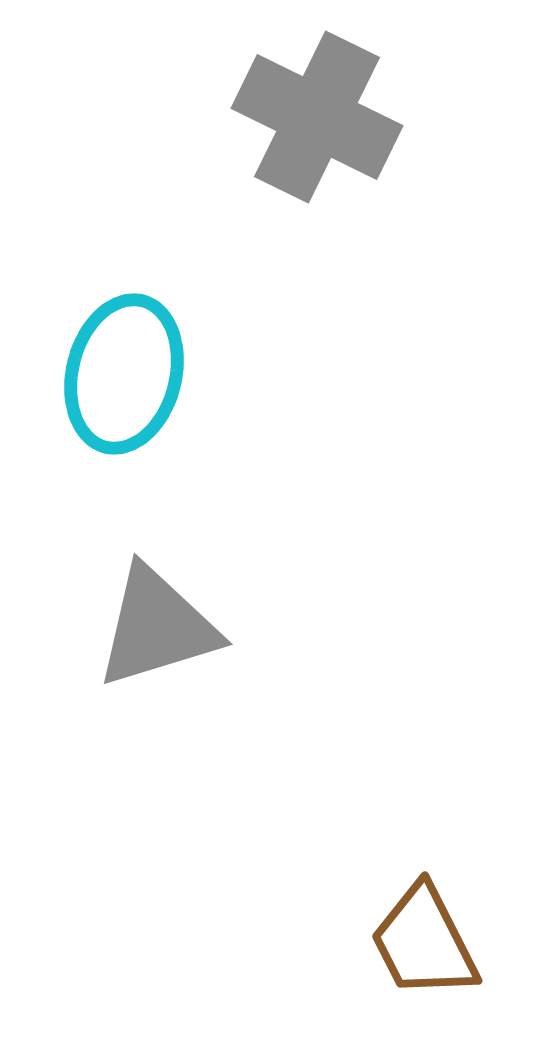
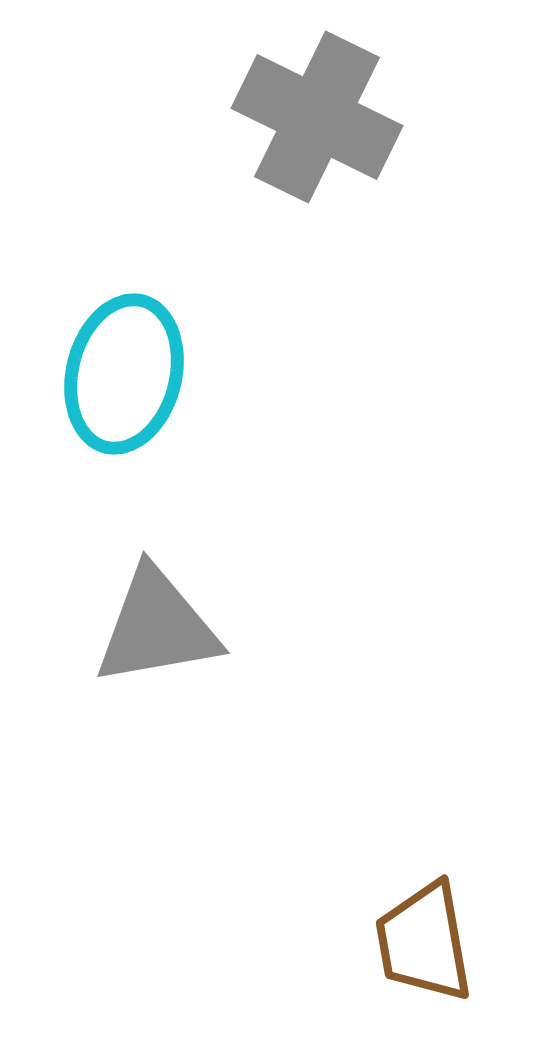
gray triangle: rotated 7 degrees clockwise
brown trapezoid: rotated 17 degrees clockwise
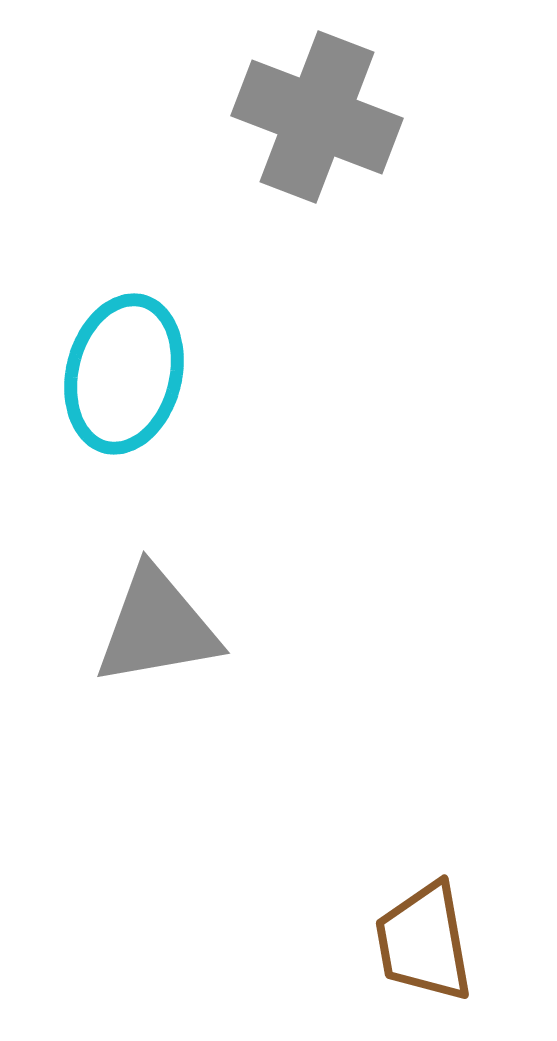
gray cross: rotated 5 degrees counterclockwise
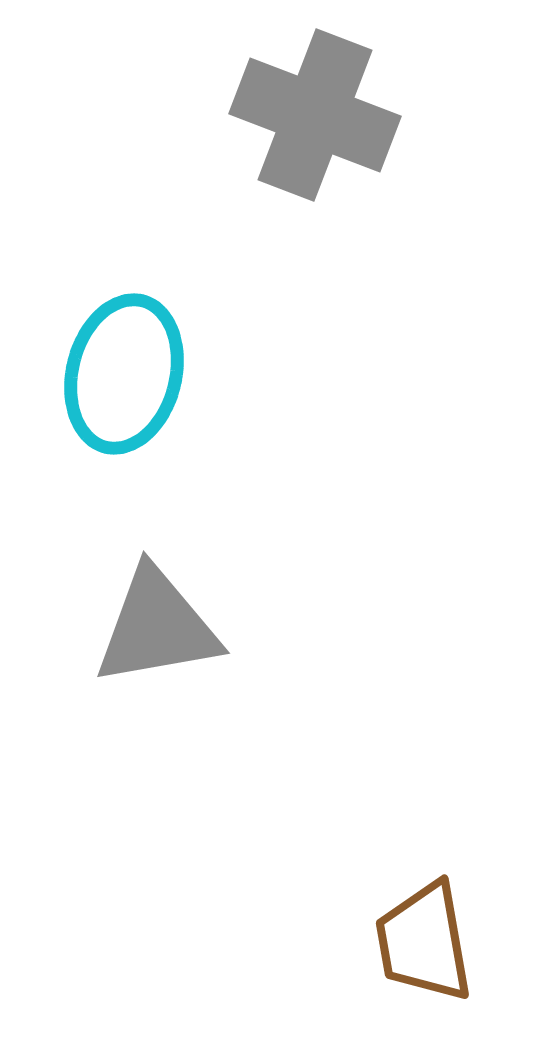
gray cross: moved 2 px left, 2 px up
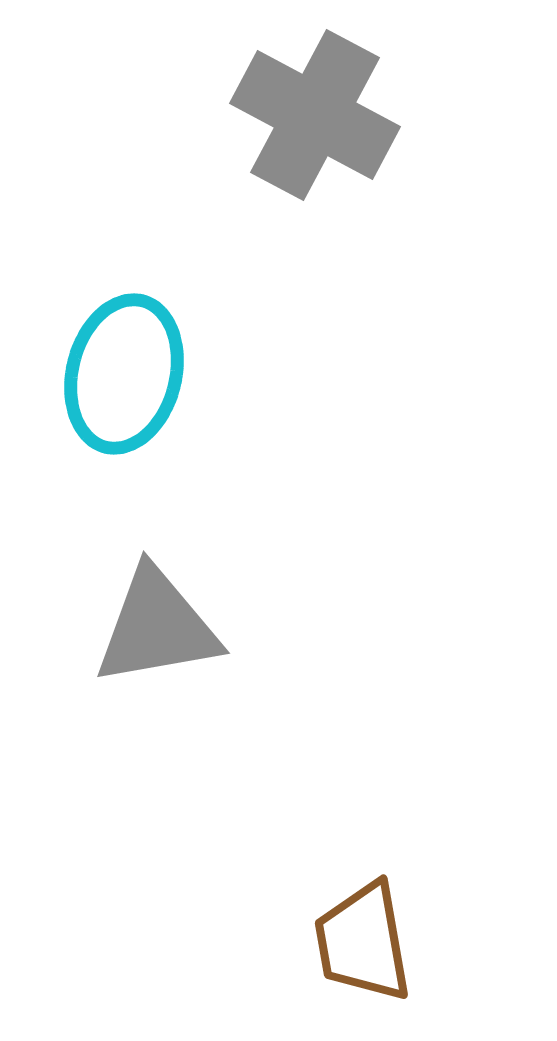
gray cross: rotated 7 degrees clockwise
brown trapezoid: moved 61 px left
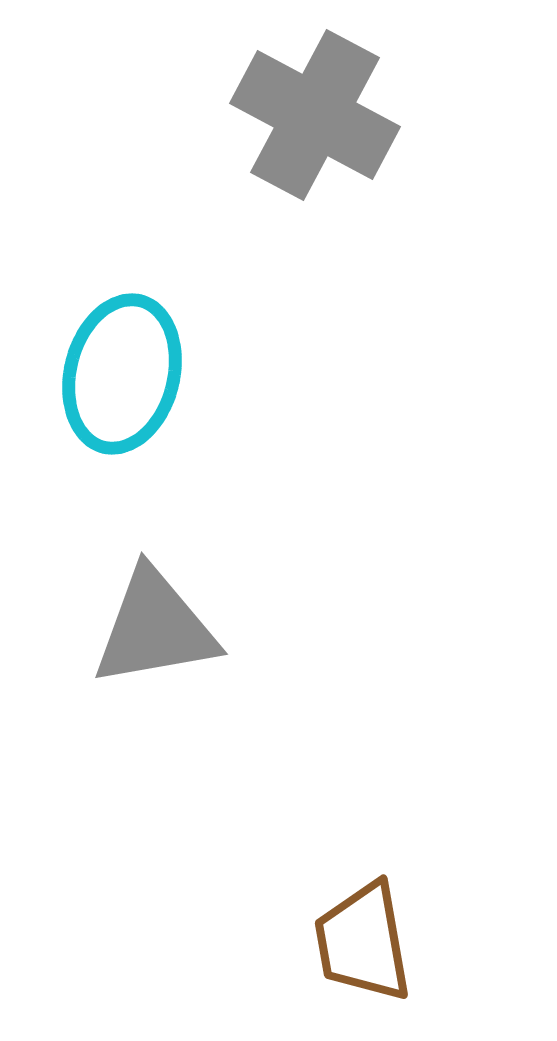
cyan ellipse: moved 2 px left
gray triangle: moved 2 px left, 1 px down
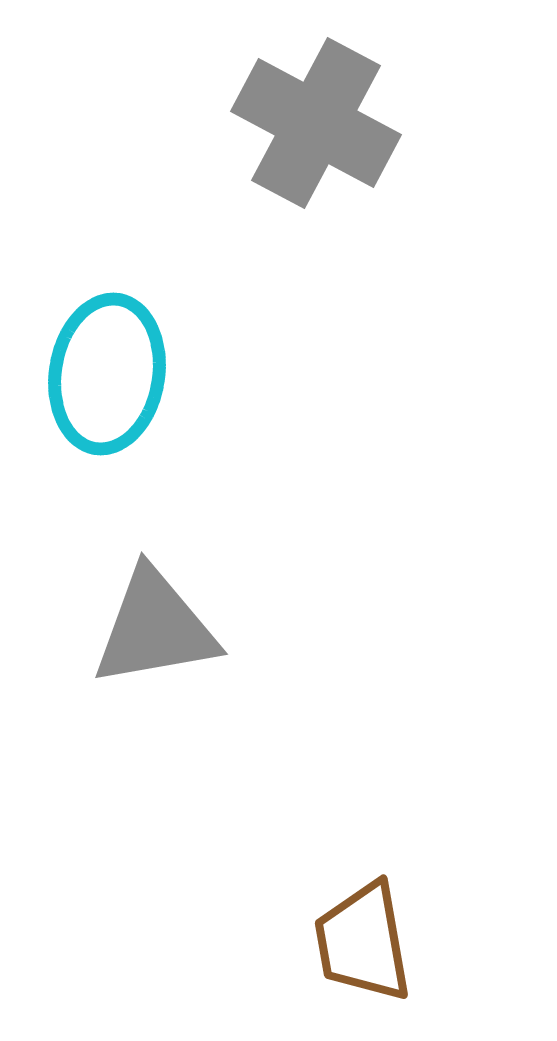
gray cross: moved 1 px right, 8 px down
cyan ellipse: moved 15 px left; rotated 5 degrees counterclockwise
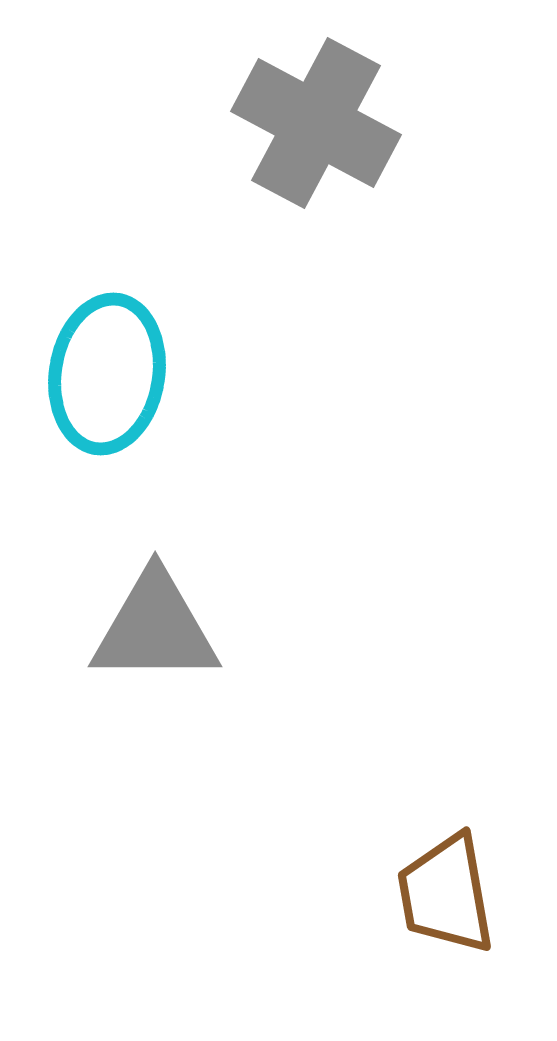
gray triangle: rotated 10 degrees clockwise
brown trapezoid: moved 83 px right, 48 px up
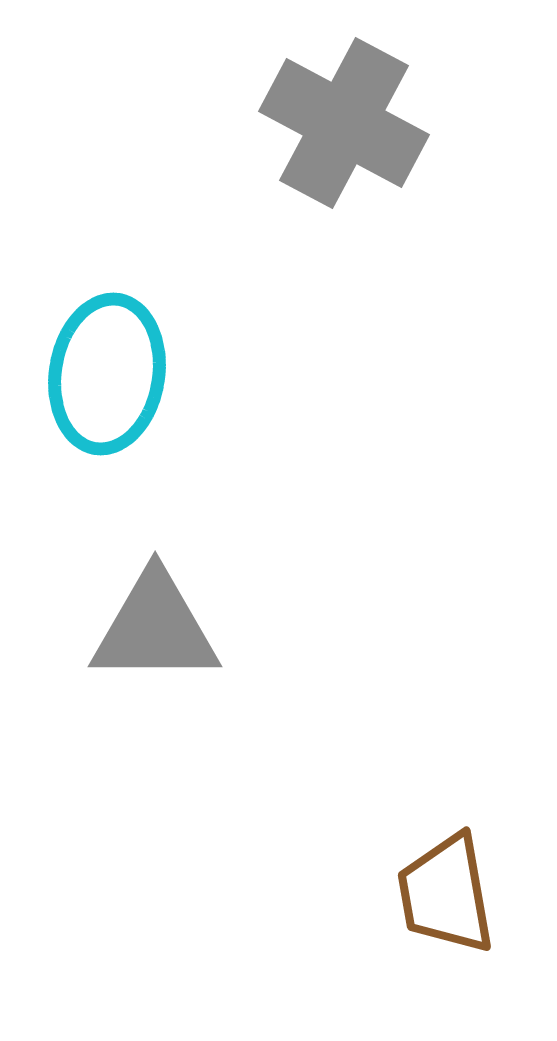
gray cross: moved 28 px right
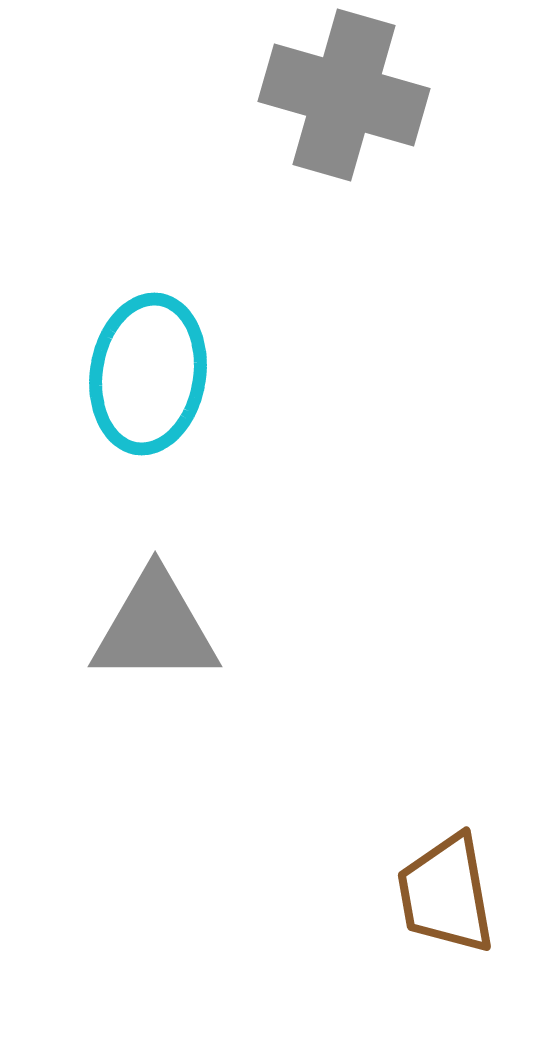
gray cross: moved 28 px up; rotated 12 degrees counterclockwise
cyan ellipse: moved 41 px right
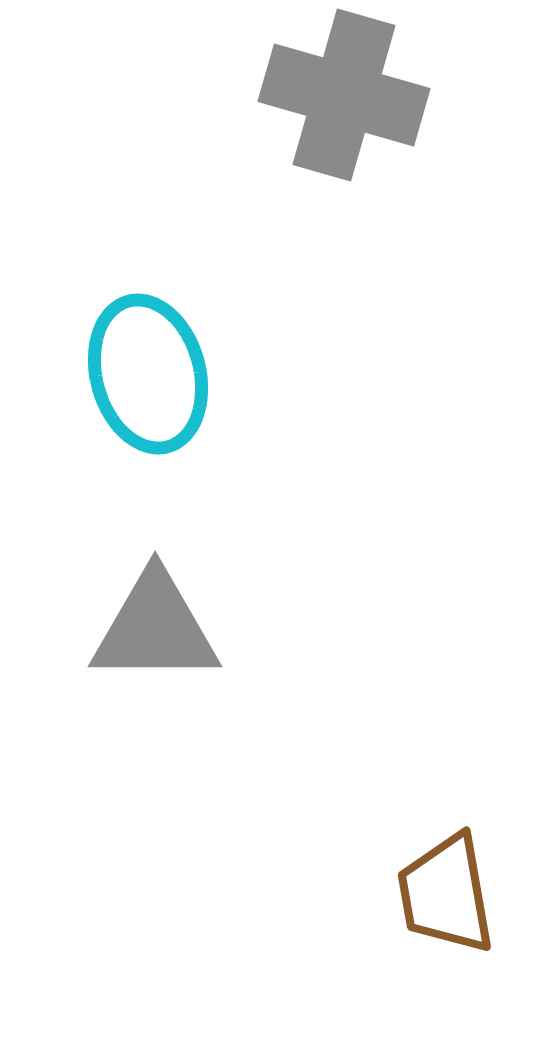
cyan ellipse: rotated 24 degrees counterclockwise
